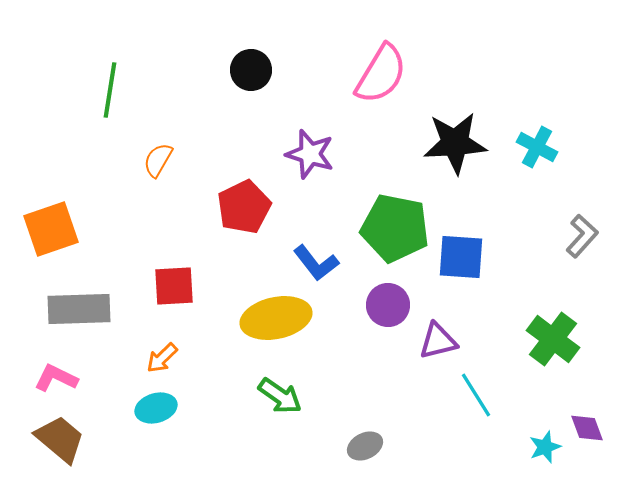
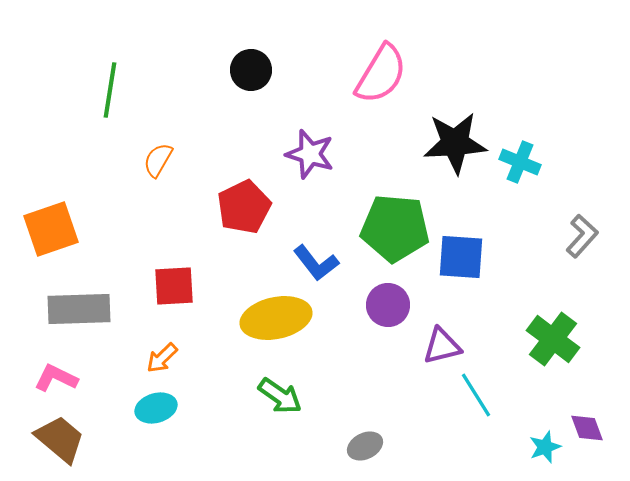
cyan cross: moved 17 px left, 15 px down; rotated 6 degrees counterclockwise
green pentagon: rotated 6 degrees counterclockwise
purple triangle: moved 4 px right, 5 px down
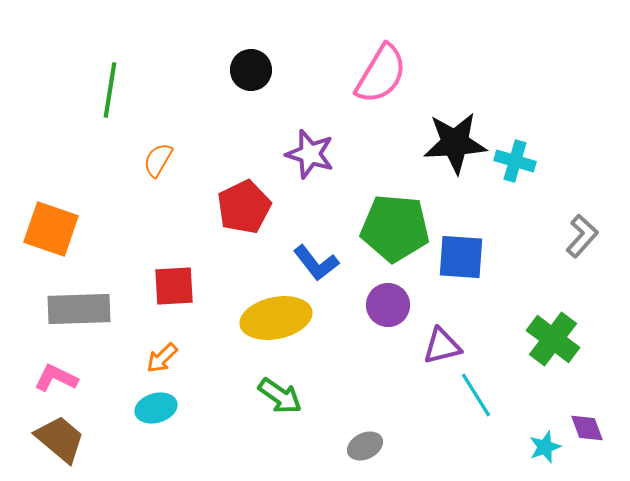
cyan cross: moved 5 px left, 1 px up; rotated 6 degrees counterclockwise
orange square: rotated 38 degrees clockwise
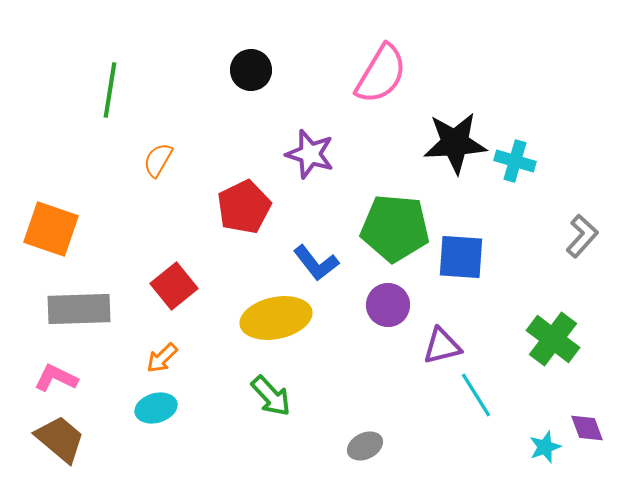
red square: rotated 36 degrees counterclockwise
green arrow: moved 9 px left; rotated 12 degrees clockwise
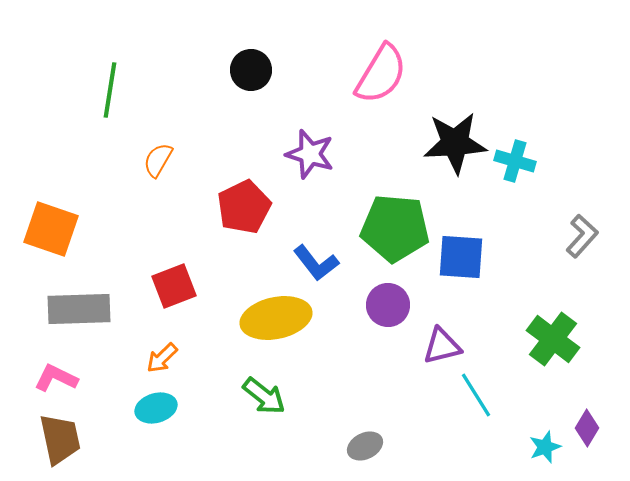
red square: rotated 18 degrees clockwise
green arrow: moved 7 px left; rotated 9 degrees counterclockwise
purple diamond: rotated 51 degrees clockwise
brown trapezoid: rotated 38 degrees clockwise
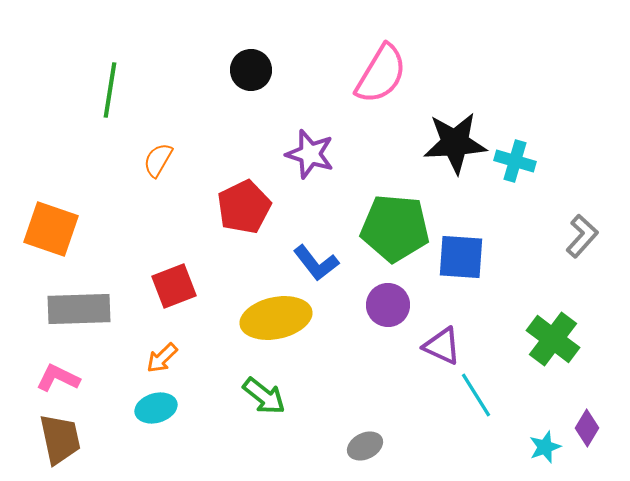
purple triangle: rotated 39 degrees clockwise
pink L-shape: moved 2 px right
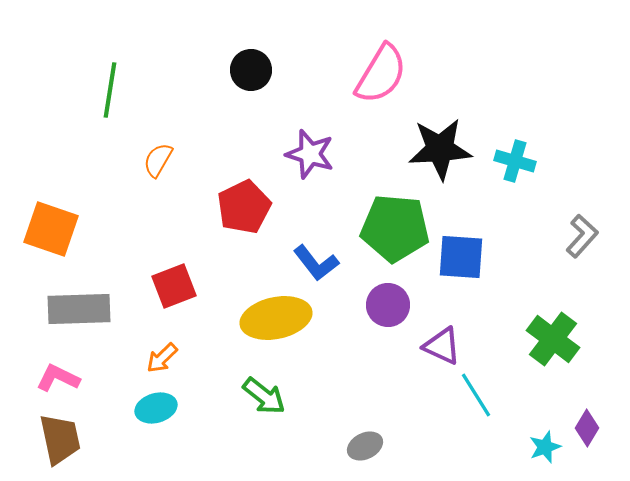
black star: moved 15 px left, 6 px down
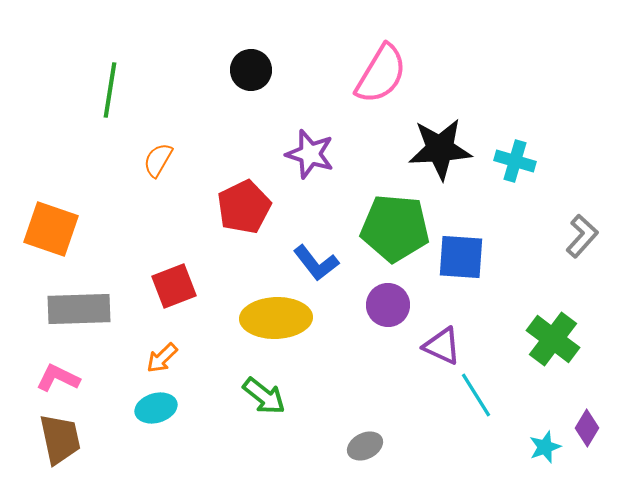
yellow ellipse: rotated 10 degrees clockwise
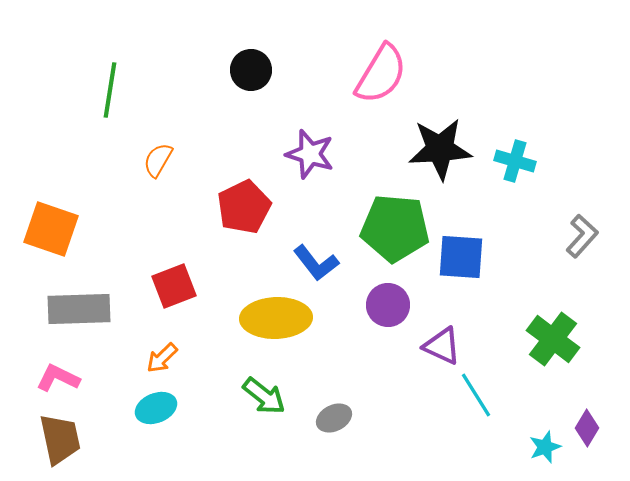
cyan ellipse: rotated 6 degrees counterclockwise
gray ellipse: moved 31 px left, 28 px up
